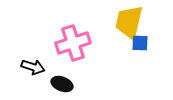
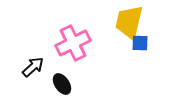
pink cross: rotated 8 degrees counterclockwise
black arrow: rotated 60 degrees counterclockwise
black ellipse: rotated 35 degrees clockwise
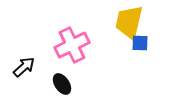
pink cross: moved 1 px left, 2 px down
black arrow: moved 9 px left
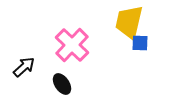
pink cross: rotated 20 degrees counterclockwise
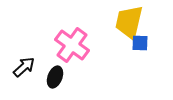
pink cross: rotated 8 degrees counterclockwise
black ellipse: moved 7 px left, 7 px up; rotated 55 degrees clockwise
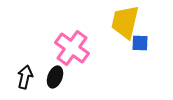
yellow trapezoid: moved 4 px left
pink cross: moved 3 px down
black arrow: moved 1 px right, 10 px down; rotated 35 degrees counterclockwise
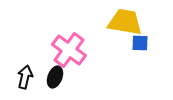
yellow trapezoid: rotated 87 degrees clockwise
pink cross: moved 3 px left, 2 px down
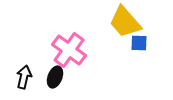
yellow trapezoid: rotated 141 degrees counterclockwise
blue square: moved 1 px left
black arrow: moved 1 px left
